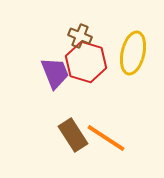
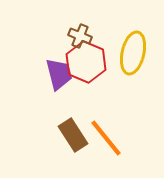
red hexagon: rotated 6 degrees clockwise
purple trapezoid: moved 4 px right, 1 px down; rotated 8 degrees clockwise
orange line: rotated 18 degrees clockwise
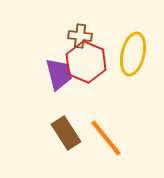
brown cross: rotated 15 degrees counterclockwise
yellow ellipse: moved 1 px down
brown rectangle: moved 7 px left, 2 px up
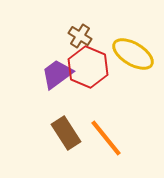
brown cross: rotated 25 degrees clockwise
yellow ellipse: rotated 72 degrees counterclockwise
red hexagon: moved 2 px right, 5 px down
purple trapezoid: moved 2 px left; rotated 112 degrees counterclockwise
